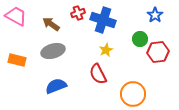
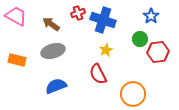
blue star: moved 4 px left, 1 px down
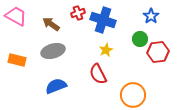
orange circle: moved 1 px down
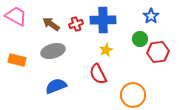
red cross: moved 2 px left, 11 px down
blue cross: rotated 20 degrees counterclockwise
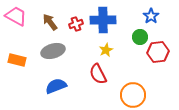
brown arrow: moved 1 px left, 2 px up; rotated 18 degrees clockwise
green circle: moved 2 px up
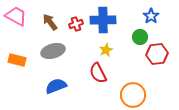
red hexagon: moved 1 px left, 2 px down
red semicircle: moved 1 px up
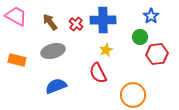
red cross: rotated 32 degrees counterclockwise
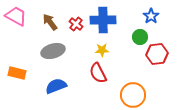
yellow star: moved 4 px left; rotated 24 degrees clockwise
orange rectangle: moved 13 px down
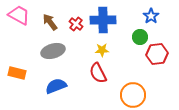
pink trapezoid: moved 3 px right, 1 px up
